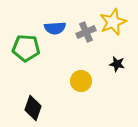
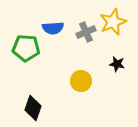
blue semicircle: moved 2 px left
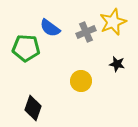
blue semicircle: moved 3 px left; rotated 40 degrees clockwise
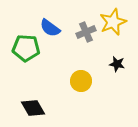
black diamond: rotated 50 degrees counterclockwise
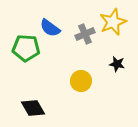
gray cross: moved 1 px left, 2 px down
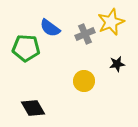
yellow star: moved 2 px left
black star: rotated 21 degrees counterclockwise
yellow circle: moved 3 px right
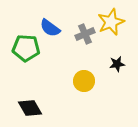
black diamond: moved 3 px left
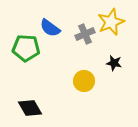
black star: moved 3 px left, 1 px up; rotated 21 degrees clockwise
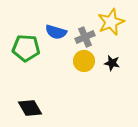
blue semicircle: moved 6 px right, 4 px down; rotated 20 degrees counterclockwise
gray cross: moved 3 px down
black star: moved 2 px left
yellow circle: moved 20 px up
